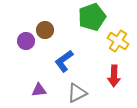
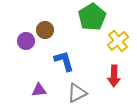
green pentagon: rotated 12 degrees counterclockwise
yellow cross: rotated 20 degrees clockwise
blue L-shape: rotated 110 degrees clockwise
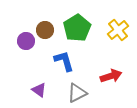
green pentagon: moved 15 px left, 11 px down
yellow cross: moved 11 px up
red arrow: moved 3 px left; rotated 110 degrees counterclockwise
purple triangle: rotated 42 degrees clockwise
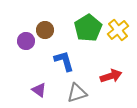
green pentagon: moved 11 px right
gray triangle: rotated 10 degrees clockwise
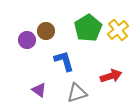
brown circle: moved 1 px right, 1 px down
purple circle: moved 1 px right, 1 px up
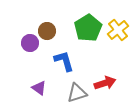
brown circle: moved 1 px right
purple circle: moved 3 px right, 3 px down
red arrow: moved 6 px left, 7 px down
purple triangle: moved 2 px up
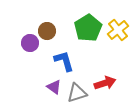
purple triangle: moved 15 px right, 1 px up
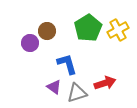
yellow cross: rotated 10 degrees clockwise
blue L-shape: moved 3 px right, 3 px down
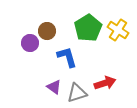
yellow cross: rotated 30 degrees counterclockwise
blue L-shape: moved 7 px up
